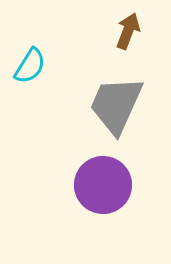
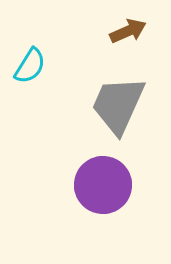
brown arrow: rotated 45 degrees clockwise
gray trapezoid: moved 2 px right
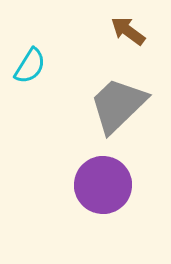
brown arrow: rotated 120 degrees counterclockwise
gray trapezoid: rotated 22 degrees clockwise
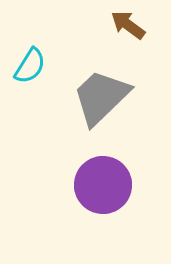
brown arrow: moved 6 px up
gray trapezoid: moved 17 px left, 8 px up
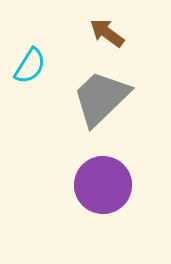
brown arrow: moved 21 px left, 8 px down
gray trapezoid: moved 1 px down
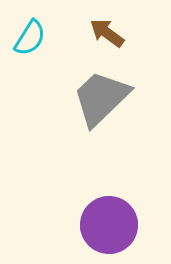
cyan semicircle: moved 28 px up
purple circle: moved 6 px right, 40 px down
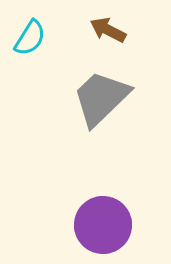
brown arrow: moved 1 px right, 3 px up; rotated 9 degrees counterclockwise
purple circle: moved 6 px left
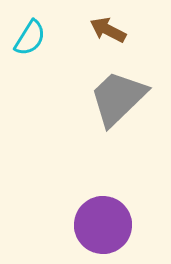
gray trapezoid: moved 17 px right
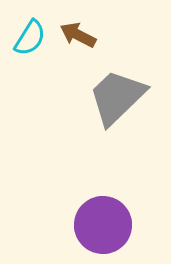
brown arrow: moved 30 px left, 5 px down
gray trapezoid: moved 1 px left, 1 px up
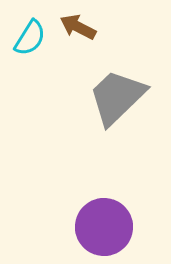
brown arrow: moved 8 px up
purple circle: moved 1 px right, 2 px down
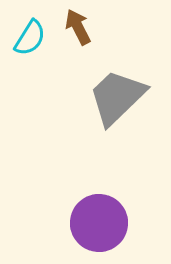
brown arrow: rotated 36 degrees clockwise
purple circle: moved 5 px left, 4 px up
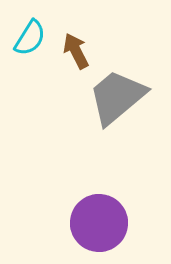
brown arrow: moved 2 px left, 24 px down
gray trapezoid: rotated 4 degrees clockwise
